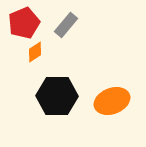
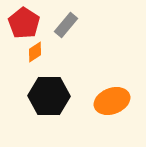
red pentagon: rotated 16 degrees counterclockwise
black hexagon: moved 8 px left
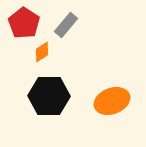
orange diamond: moved 7 px right
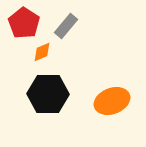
gray rectangle: moved 1 px down
orange diamond: rotated 10 degrees clockwise
black hexagon: moved 1 px left, 2 px up
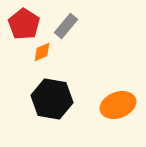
red pentagon: moved 1 px down
black hexagon: moved 4 px right, 5 px down; rotated 9 degrees clockwise
orange ellipse: moved 6 px right, 4 px down
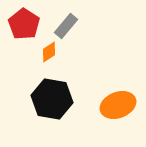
orange diamond: moved 7 px right; rotated 10 degrees counterclockwise
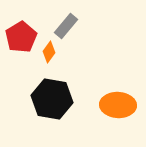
red pentagon: moved 3 px left, 13 px down; rotated 8 degrees clockwise
orange diamond: rotated 20 degrees counterclockwise
orange ellipse: rotated 24 degrees clockwise
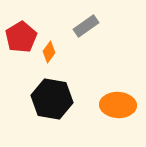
gray rectangle: moved 20 px right; rotated 15 degrees clockwise
